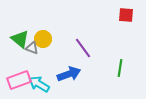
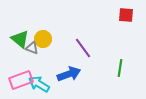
pink rectangle: moved 2 px right
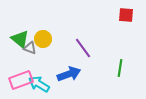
gray triangle: moved 2 px left
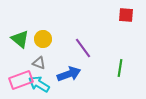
gray triangle: moved 9 px right, 15 px down
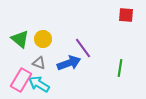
blue arrow: moved 11 px up
pink rectangle: rotated 40 degrees counterclockwise
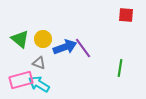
blue arrow: moved 4 px left, 16 px up
pink rectangle: rotated 45 degrees clockwise
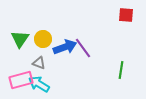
green triangle: rotated 24 degrees clockwise
green line: moved 1 px right, 2 px down
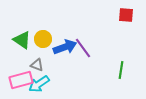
green triangle: moved 2 px right, 1 px down; rotated 30 degrees counterclockwise
gray triangle: moved 2 px left, 2 px down
cyan arrow: rotated 65 degrees counterclockwise
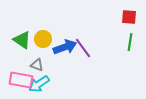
red square: moved 3 px right, 2 px down
green line: moved 9 px right, 28 px up
pink rectangle: rotated 25 degrees clockwise
